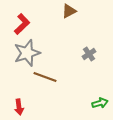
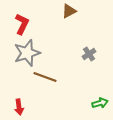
red L-shape: rotated 20 degrees counterclockwise
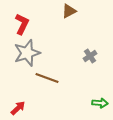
gray cross: moved 1 px right, 2 px down
brown line: moved 2 px right, 1 px down
green arrow: rotated 21 degrees clockwise
red arrow: moved 1 px left, 1 px down; rotated 126 degrees counterclockwise
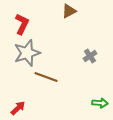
brown line: moved 1 px left, 1 px up
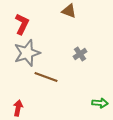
brown triangle: rotated 49 degrees clockwise
gray cross: moved 10 px left, 2 px up
red arrow: rotated 35 degrees counterclockwise
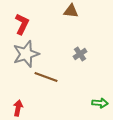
brown triangle: moved 2 px right; rotated 14 degrees counterclockwise
gray star: moved 1 px left, 1 px down
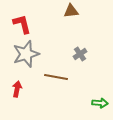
brown triangle: rotated 14 degrees counterclockwise
red L-shape: rotated 40 degrees counterclockwise
brown line: moved 10 px right; rotated 10 degrees counterclockwise
red arrow: moved 1 px left, 19 px up
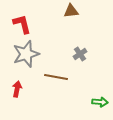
green arrow: moved 1 px up
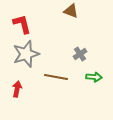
brown triangle: rotated 28 degrees clockwise
green arrow: moved 6 px left, 25 px up
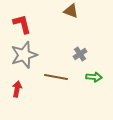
gray star: moved 2 px left, 1 px down
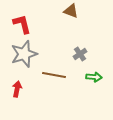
gray star: moved 1 px up
brown line: moved 2 px left, 2 px up
